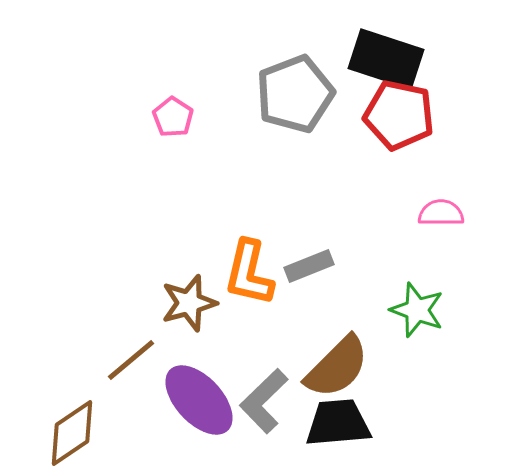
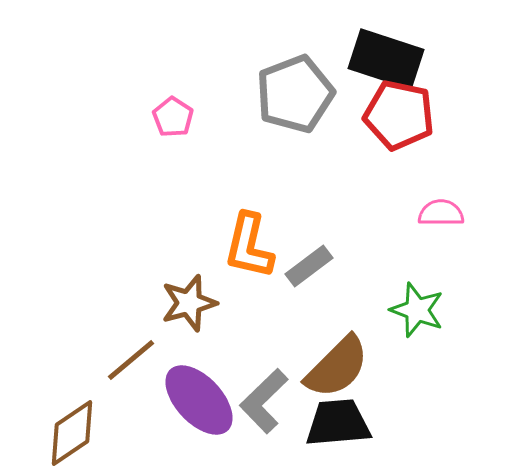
gray rectangle: rotated 15 degrees counterclockwise
orange L-shape: moved 27 px up
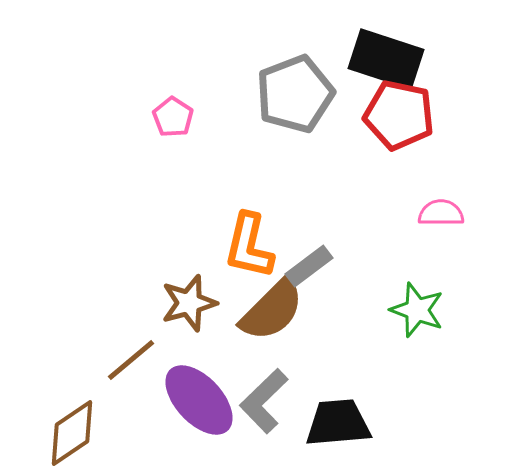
brown semicircle: moved 65 px left, 57 px up
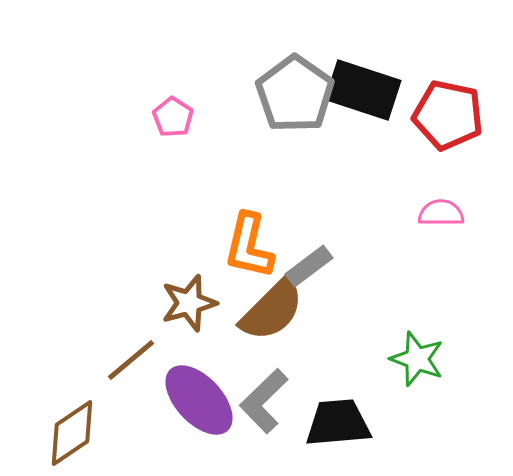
black rectangle: moved 23 px left, 31 px down
gray pentagon: rotated 16 degrees counterclockwise
red pentagon: moved 49 px right
green star: moved 49 px down
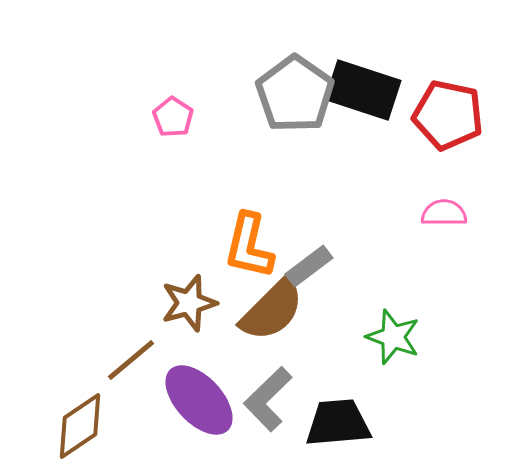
pink semicircle: moved 3 px right
green star: moved 24 px left, 22 px up
gray L-shape: moved 4 px right, 2 px up
brown diamond: moved 8 px right, 7 px up
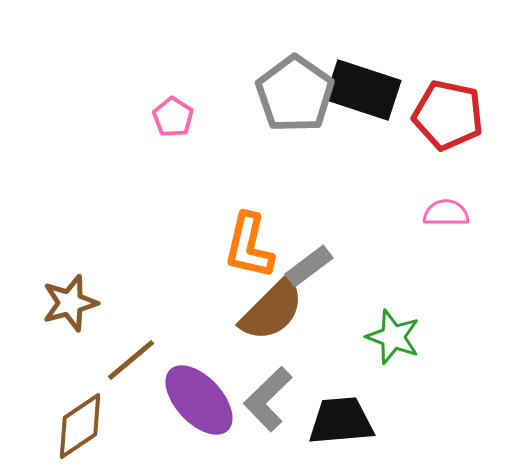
pink semicircle: moved 2 px right
brown star: moved 119 px left
black trapezoid: moved 3 px right, 2 px up
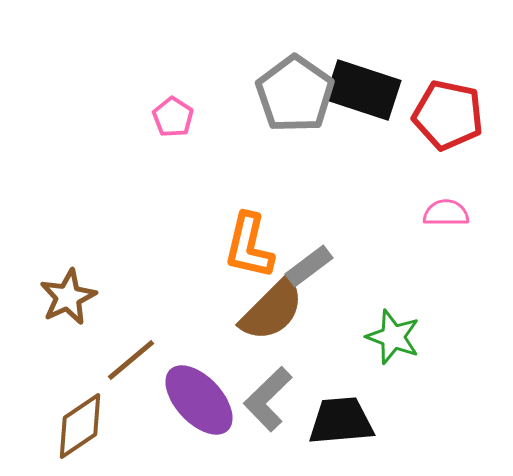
brown star: moved 2 px left, 6 px up; rotated 10 degrees counterclockwise
